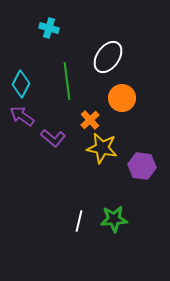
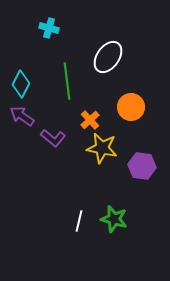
orange circle: moved 9 px right, 9 px down
green star: rotated 20 degrees clockwise
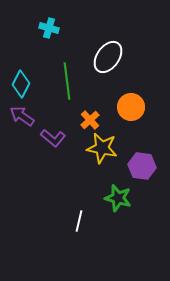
green star: moved 4 px right, 21 px up
